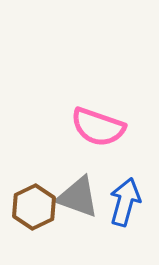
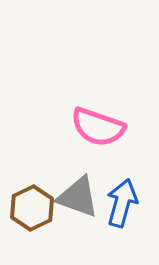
blue arrow: moved 3 px left, 1 px down
brown hexagon: moved 2 px left, 1 px down
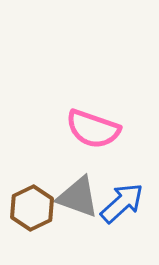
pink semicircle: moved 5 px left, 2 px down
blue arrow: rotated 33 degrees clockwise
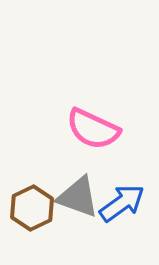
pink semicircle: rotated 6 degrees clockwise
blue arrow: rotated 6 degrees clockwise
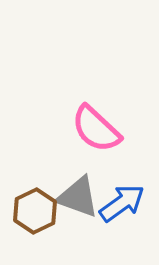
pink semicircle: moved 3 px right; rotated 18 degrees clockwise
brown hexagon: moved 3 px right, 3 px down
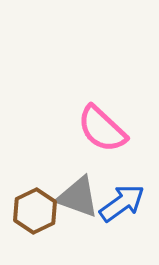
pink semicircle: moved 6 px right
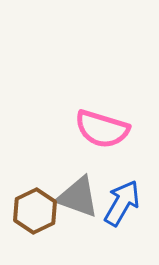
pink semicircle: rotated 26 degrees counterclockwise
blue arrow: rotated 24 degrees counterclockwise
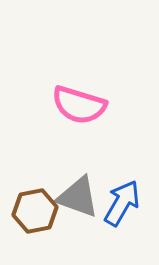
pink semicircle: moved 23 px left, 24 px up
brown hexagon: rotated 15 degrees clockwise
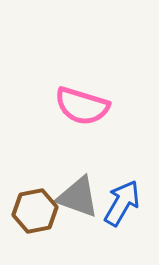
pink semicircle: moved 3 px right, 1 px down
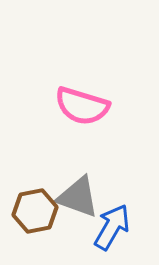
blue arrow: moved 10 px left, 24 px down
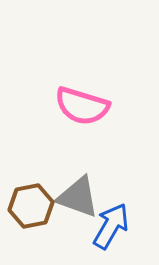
brown hexagon: moved 4 px left, 5 px up
blue arrow: moved 1 px left, 1 px up
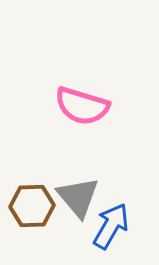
gray triangle: rotated 30 degrees clockwise
brown hexagon: moved 1 px right; rotated 9 degrees clockwise
